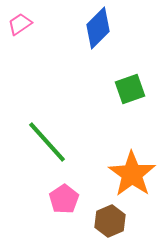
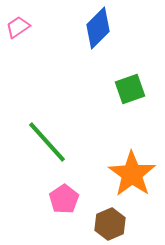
pink trapezoid: moved 2 px left, 3 px down
brown hexagon: moved 3 px down
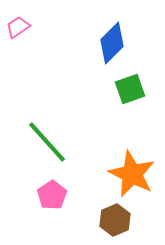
blue diamond: moved 14 px right, 15 px down
orange star: rotated 9 degrees counterclockwise
pink pentagon: moved 12 px left, 4 px up
brown hexagon: moved 5 px right, 4 px up
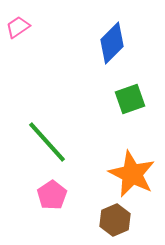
green square: moved 10 px down
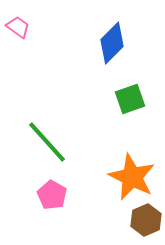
pink trapezoid: rotated 70 degrees clockwise
orange star: moved 3 px down
pink pentagon: rotated 8 degrees counterclockwise
brown hexagon: moved 31 px right
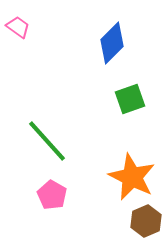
green line: moved 1 px up
brown hexagon: moved 1 px down
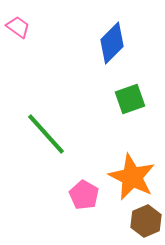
green line: moved 1 px left, 7 px up
pink pentagon: moved 32 px right
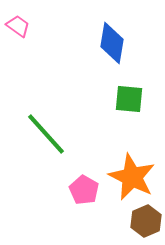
pink trapezoid: moved 1 px up
blue diamond: rotated 36 degrees counterclockwise
green square: moved 1 px left; rotated 24 degrees clockwise
pink pentagon: moved 5 px up
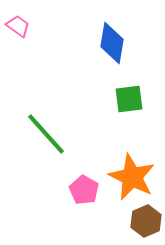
green square: rotated 12 degrees counterclockwise
